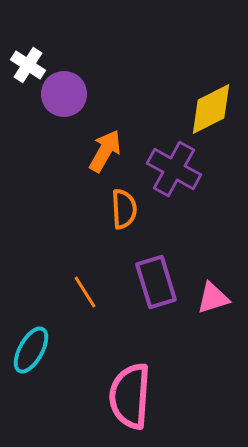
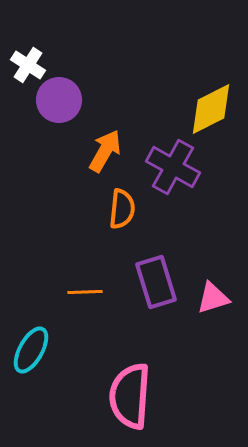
purple circle: moved 5 px left, 6 px down
purple cross: moved 1 px left, 2 px up
orange semicircle: moved 2 px left; rotated 9 degrees clockwise
orange line: rotated 60 degrees counterclockwise
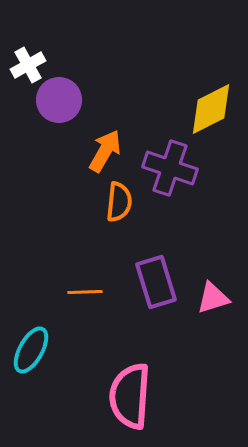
white cross: rotated 28 degrees clockwise
purple cross: moved 3 px left, 1 px down; rotated 10 degrees counterclockwise
orange semicircle: moved 3 px left, 7 px up
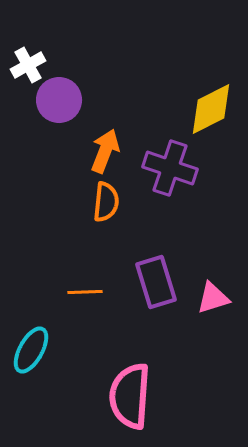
orange arrow: rotated 9 degrees counterclockwise
orange semicircle: moved 13 px left
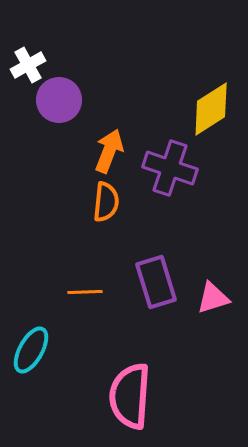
yellow diamond: rotated 6 degrees counterclockwise
orange arrow: moved 4 px right
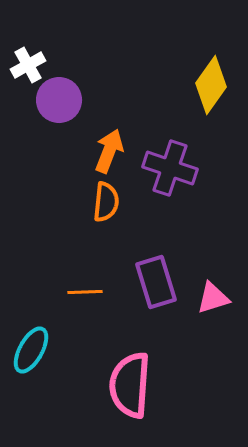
yellow diamond: moved 24 px up; rotated 22 degrees counterclockwise
pink semicircle: moved 11 px up
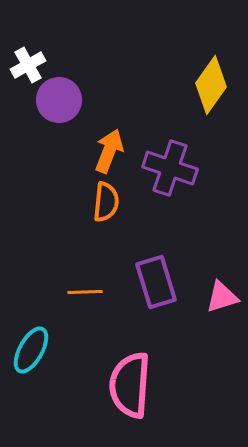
pink triangle: moved 9 px right, 1 px up
